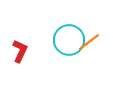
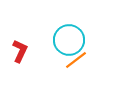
orange line: moved 13 px left, 18 px down
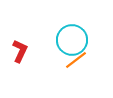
cyan circle: moved 3 px right
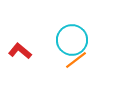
red L-shape: rotated 75 degrees counterclockwise
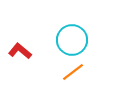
orange line: moved 3 px left, 12 px down
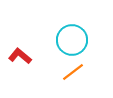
red L-shape: moved 5 px down
